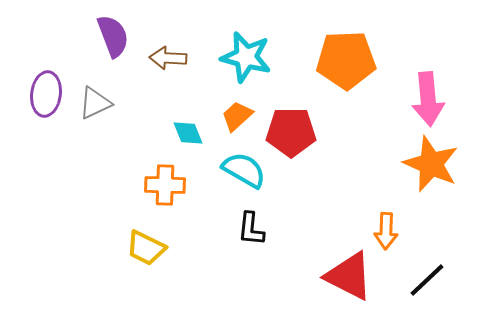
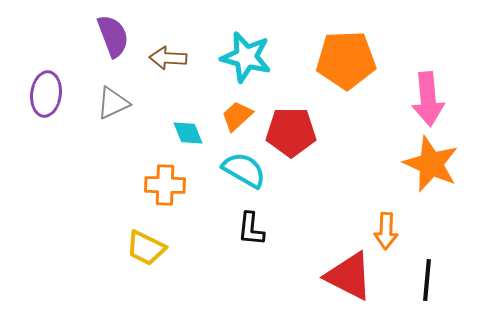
gray triangle: moved 18 px right
black line: rotated 42 degrees counterclockwise
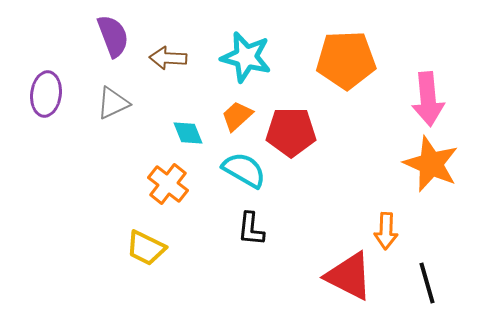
orange cross: moved 3 px right, 1 px up; rotated 36 degrees clockwise
black line: moved 3 px down; rotated 21 degrees counterclockwise
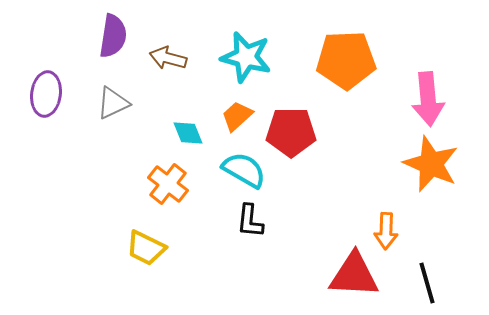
purple semicircle: rotated 30 degrees clockwise
brown arrow: rotated 12 degrees clockwise
black L-shape: moved 1 px left, 8 px up
red triangle: moved 5 px right, 1 px up; rotated 24 degrees counterclockwise
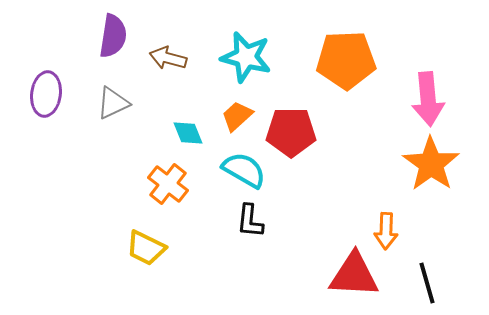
orange star: rotated 12 degrees clockwise
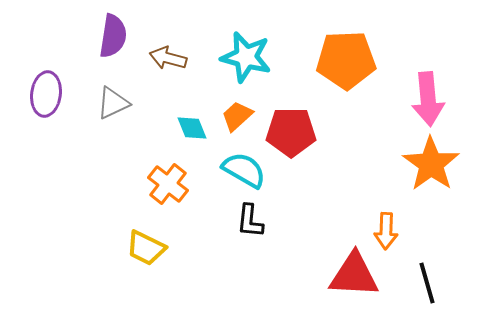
cyan diamond: moved 4 px right, 5 px up
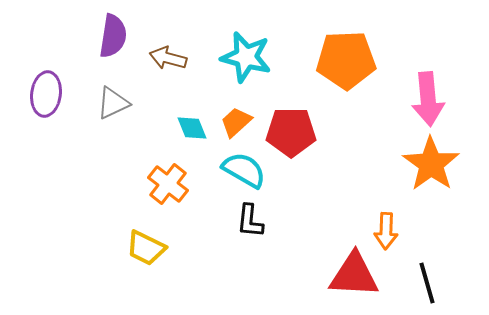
orange trapezoid: moved 1 px left, 6 px down
